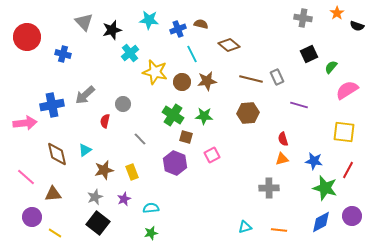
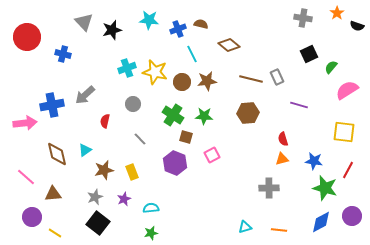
cyan cross at (130, 53): moved 3 px left, 15 px down; rotated 18 degrees clockwise
gray circle at (123, 104): moved 10 px right
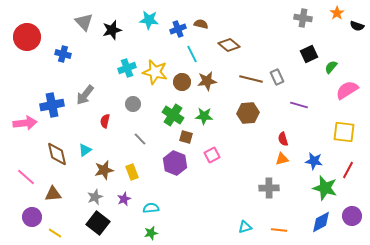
gray arrow at (85, 95): rotated 10 degrees counterclockwise
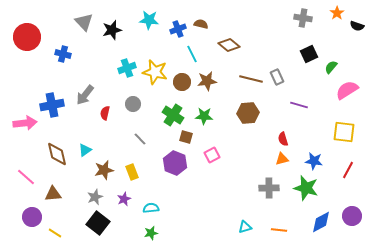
red semicircle at (105, 121): moved 8 px up
green star at (325, 188): moved 19 px left
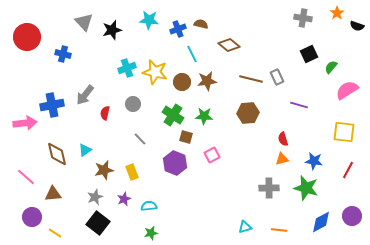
cyan semicircle at (151, 208): moved 2 px left, 2 px up
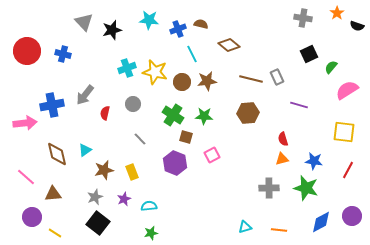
red circle at (27, 37): moved 14 px down
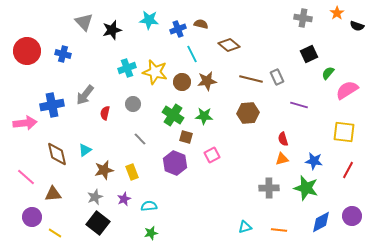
green semicircle at (331, 67): moved 3 px left, 6 px down
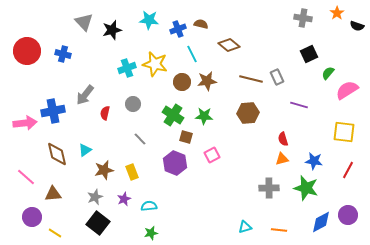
yellow star at (155, 72): moved 8 px up
blue cross at (52, 105): moved 1 px right, 6 px down
purple circle at (352, 216): moved 4 px left, 1 px up
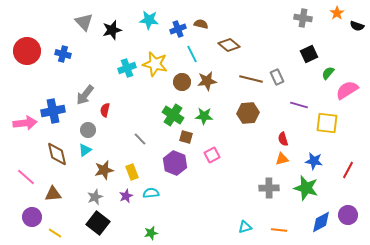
gray circle at (133, 104): moved 45 px left, 26 px down
red semicircle at (105, 113): moved 3 px up
yellow square at (344, 132): moved 17 px left, 9 px up
purple star at (124, 199): moved 2 px right, 3 px up
cyan semicircle at (149, 206): moved 2 px right, 13 px up
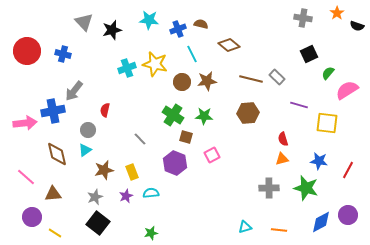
gray rectangle at (277, 77): rotated 21 degrees counterclockwise
gray arrow at (85, 95): moved 11 px left, 4 px up
blue star at (314, 161): moved 5 px right
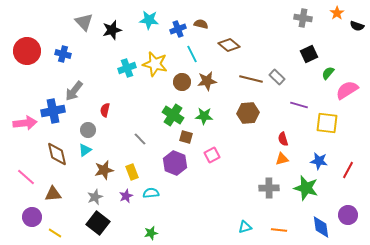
blue diamond at (321, 222): moved 5 px down; rotated 70 degrees counterclockwise
